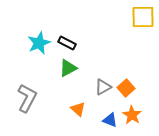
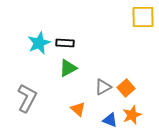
black rectangle: moved 2 px left; rotated 24 degrees counterclockwise
orange star: rotated 18 degrees clockwise
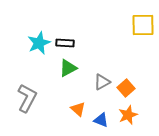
yellow square: moved 8 px down
gray triangle: moved 1 px left, 5 px up
orange star: moved 4 px left
blue triangle: moved 9 px left
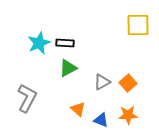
yellow square: moved 5 px left
orange square: moved 2 px right, 5 px up
orange star: rotated 18 degrees clockwise
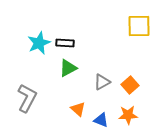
yellow square: moved 1 px right, 1 px down
orange square: moved 2 px right, 2 px down
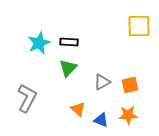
black rectangle: moved 4 px right, 1 px up
green triangle: rotated 18 degrees counterclockwise
orange square: rotated 30 degrees clockwise
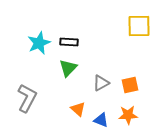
gray triangle: moved 1 px left, 1 px down
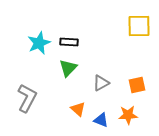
orange square: moved 7 px right
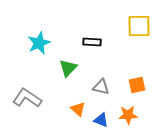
black rectangle: moved 23 px right
gray triangle: moved 4 px down; rotated 42 degrees clockwise
gray L-shape: rotated 84 degrees counterclockwise
